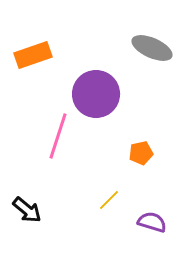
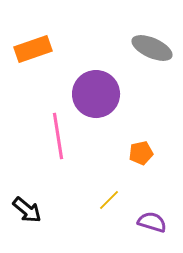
orange rectangle: moved 6 px up
pink line: rotated 27 degrees counterclockwise
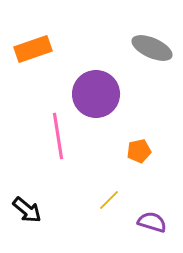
orange pentagon: moved 2 px left, 2 px up
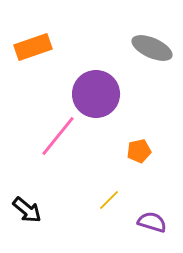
orange rectangle: moved 2 px up
pink line: rotated 48 degrees clockwise
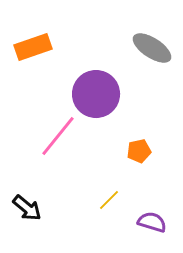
gray ellipse: rotated 9 degrees clockwise
black arrow: moved 2 px up
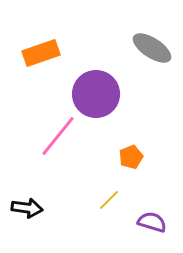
orange rectangle: moved 8 px right, 6 px down
orange pentagon: moved 8 px left, 6 px down; rotated 10 degrees counterclockwise
black arrow: rotated 32 degrees counterclockwise
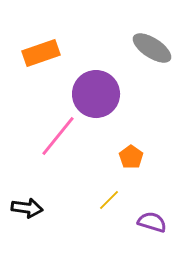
orange pentagon: rotated 15 degrees counterclockwise
